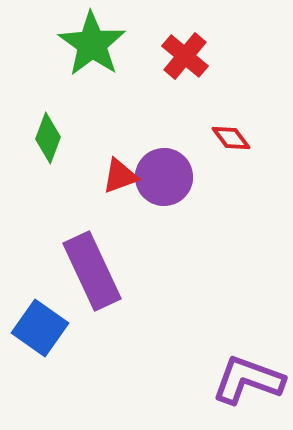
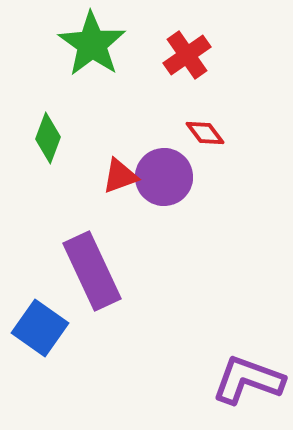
red cross: moved 2 px right, 1 px up; rotated 15 degrees clockwise
red diamond: moved 26 px left, 5 px up
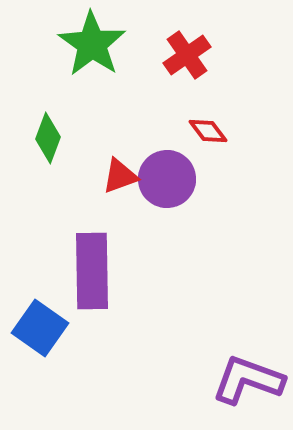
red diamond: moved 3 px right, 2 px up
purple circle: moved 3 px right, 2 px down
purple rectangle: rotated 24 degrees clockwise
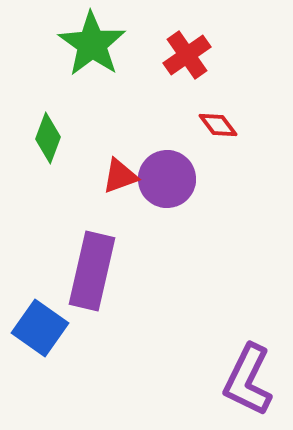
red diamond: moved 10 px right, 6 px up
purple rectangle: rotated 14 degrees clockwise
purple L-shape: rotated 84 degrees counterclockwise
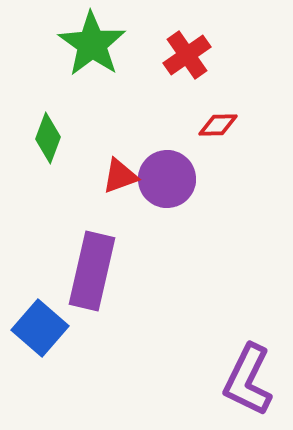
red diamond: rotated 54 degrees counterclockwise
blue square: rotated 6 degrees clockwise
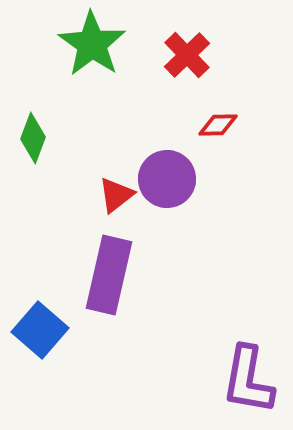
red cross: rotated 9 degrees counterclockwise
green diamond: moved 15 px left
red triangle: moved 4 px left, 19 px down; rotated 18 degrees counterclockwise
purple rectangle: moved 17 px right, 4 px down
blue square: moved 2 px down
purple L-shape: rotated 16 degrees counterclockwise
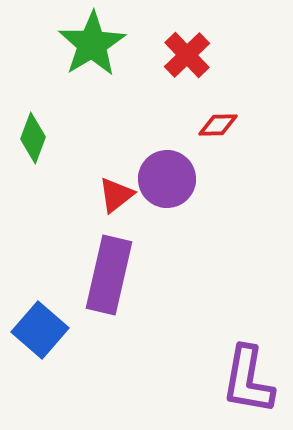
green star: rotated 6 degrees clockwise
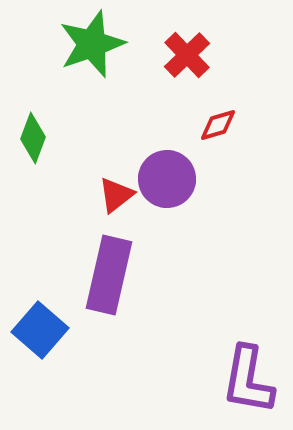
green star: rotated 12 degrees clockwise
red diamond: rotated 15 degrees counterclockwise
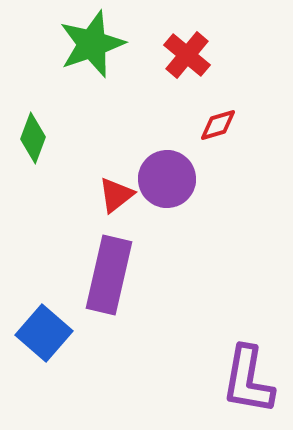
red cross: rotated 6 degrees counterclockwise
blue square: moved 4 px right, 3 px down
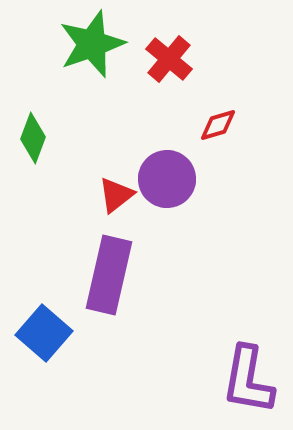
red cross: moved 18 px left, 4 px down
